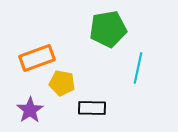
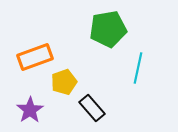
orange rectangle: moved 2 px left, 1 px up
yellow pentagon: moved 2 px right, 1 px up; rotated 30 degrees counterclockwise
black rectangle: rotated 48 degrees clockwise
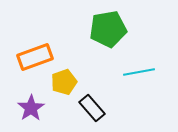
cyan line: moved 1 px right, 4 px down; rotated 68 degrees clockwise
purple star: moved 1 px right, 2 px up
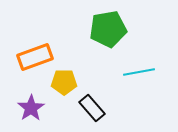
yellow pentagon: rotated 20 degrees clockwise
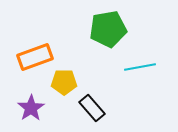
cyan line: moved 1 px right, 5 px up
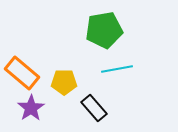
green pentagon: moved 4 px left, 1 px down
orange rectangle: moved 13 px left, 16 px down; rotated 60 degrees clockwise
cyan line: moved 23 px left, 2 px down
black rectangle: moved 2 px right
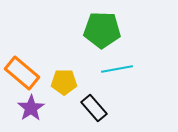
green pentagon: moved 2 px left; rotated 12 degrees clockwise
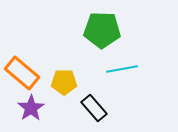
cyan line: moved 5 px right
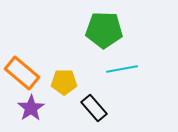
green pentagon: moved 2 px right
